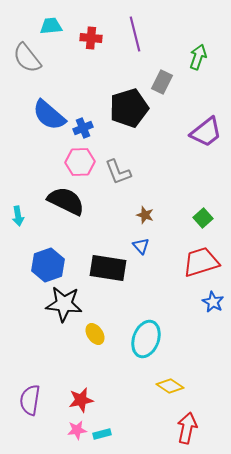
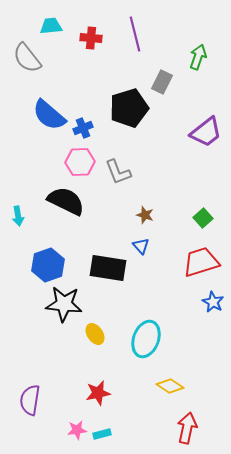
red star: moved 17 px right, 7 px up
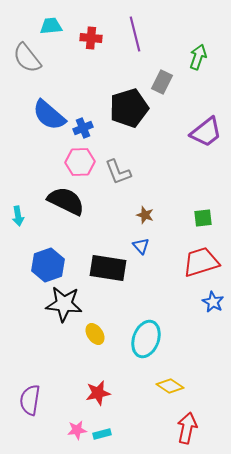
green square: rotated 36 degrees clockwise
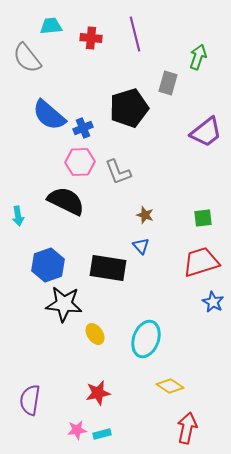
gray rectangle: moved 6 px right, 1 px down; rotated 10 degrees counterclockwise
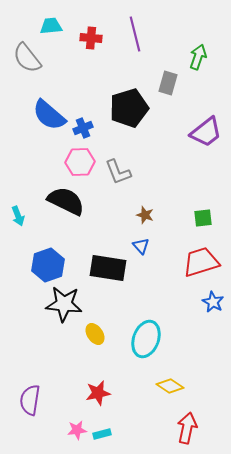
cyan arrow: rotated 12 degrees counterclockwise
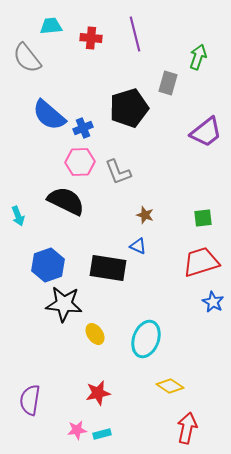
blue triangle: moved 3 px left; rotated 24 degrees counterclockwise
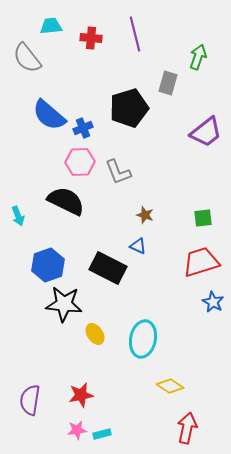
black rectangle: rotated 18 degrees clockwise
cyan ellipse: moved 3 px left; rotated 9 degrees counterclockwise
red star: moved 17 px left, 2 px down
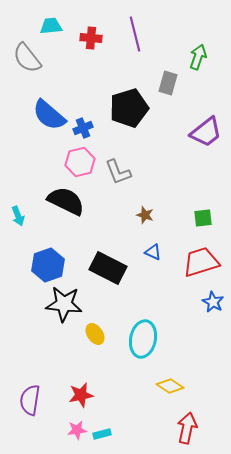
pink hexagon: rotated 12 degrees counterclockwise
blue triangle: moved 15 px right, 6 px down
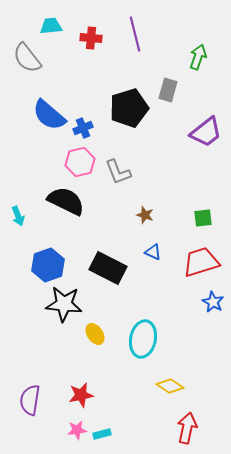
gray rectangle: moved 7 px down
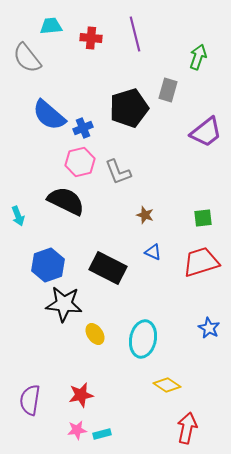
blue star: moved 4 px left, 26 px down
yellow diamond: moved 3 px left, 1 px up
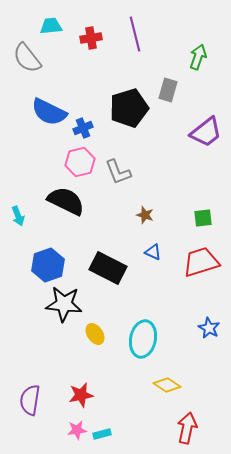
red cross: rotated 15 degrees counterclockwise
blue semicircle: moved 3 px up; rotated 15 degrees counterclockwise
